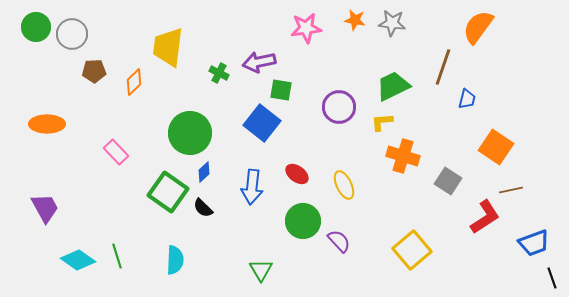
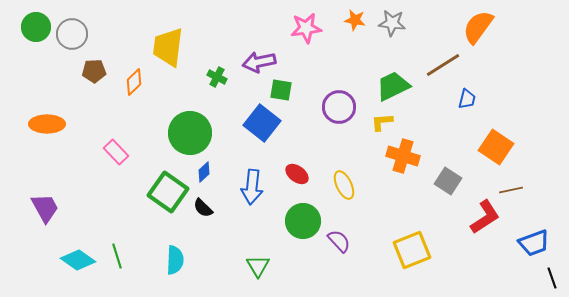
brown line at (443, 67): moved 2 px up; rotated 39 degrees clockwise
green cross at (219, 73): moved 2 px left, 4 px down
yellow square at (412, 250): rotated 18 degrees clockwise
green triangle at (261, 270): moved 3 px left, 4 px up
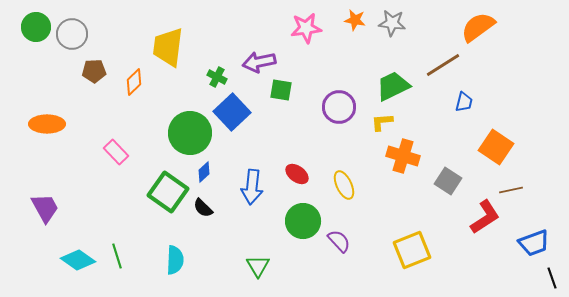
orange semicircle at (478, 27): rotated 18 degrees clockwise
blue trapezoid at (467, 99): moved 3 px left, 3 px down
blue square at (262, 123): moved 30 px left, 11 px up; rotated 9 degrees clockwise
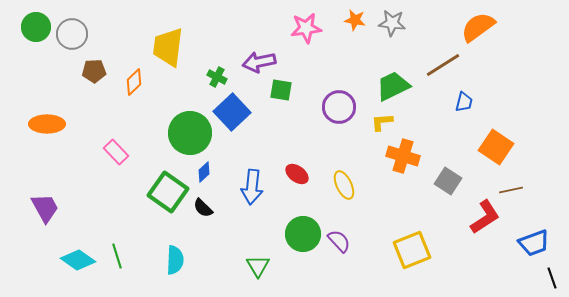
green circle at (303, 221): moved 13 px down
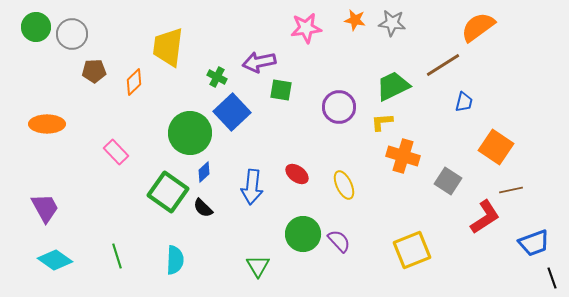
cyan diamond at (78, 260): moved 23 px left
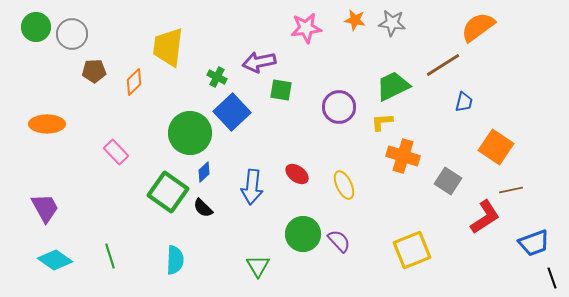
green line at (117, 256): moved 7 px left
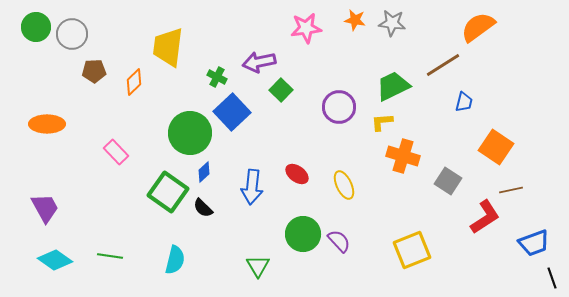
green square at (281, 90): rotated 35 degrees clockwise
green line at (110, 256): rotated 65 degrees counterclockwise
cyan semicircle at (175, 260): rotated 12 degrees clockwise
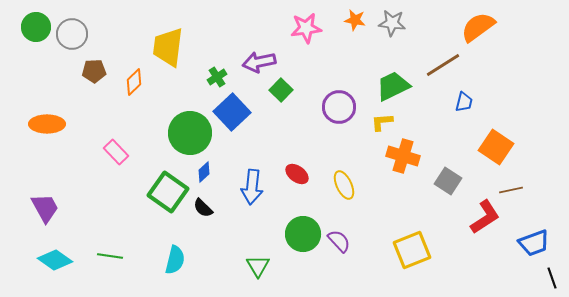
green cross at (217, 77): rotated 30 degrees clockwise
